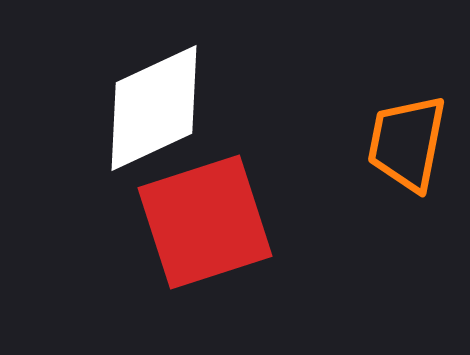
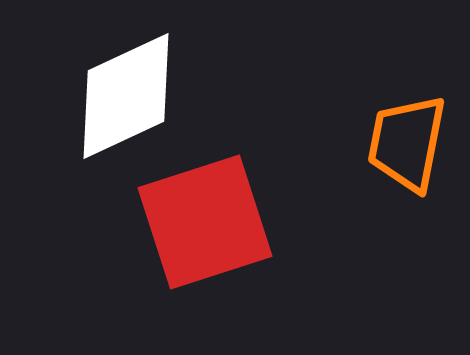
white diamond: moved 28 px left, 12 px up
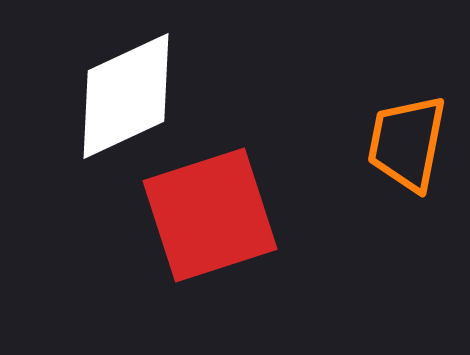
red square: moved 5 px right, 7 px up
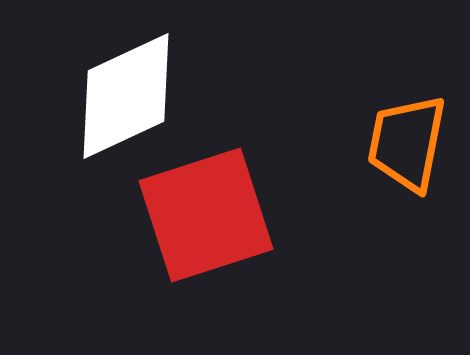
red square: moved 4 px left
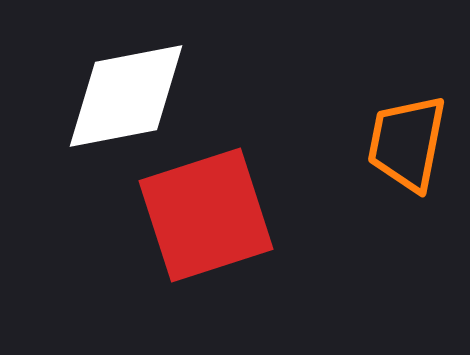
white diamond: rotated 14 degrees clockwise
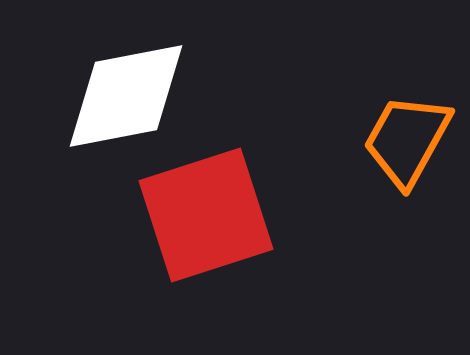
orange trapezoid: moved 3 px up; rotated 18 degrees clockwise
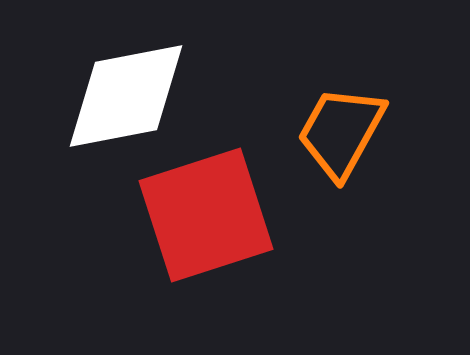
orange trapezoid: moved 66 px left, 8 px up
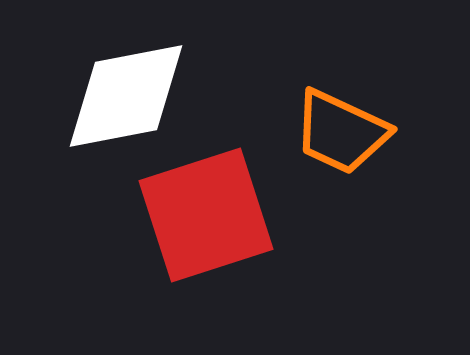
orange trapezoid: rotated 94 degrees counterclockwise
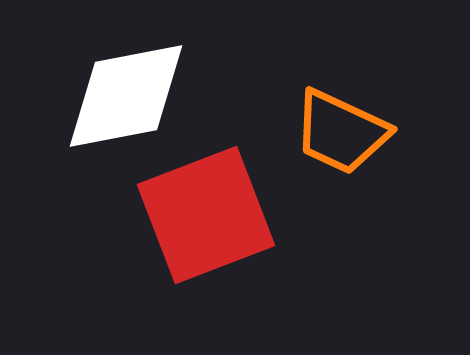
red square: rotated 3 degrees counterclockwise
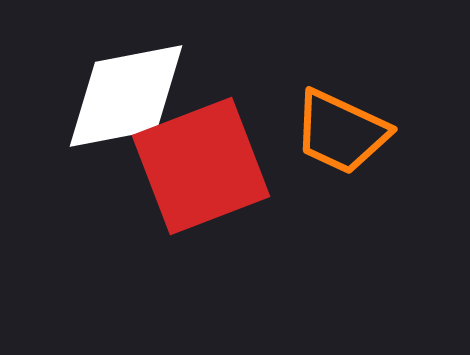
red square: moved 5 px left, 49 px up
